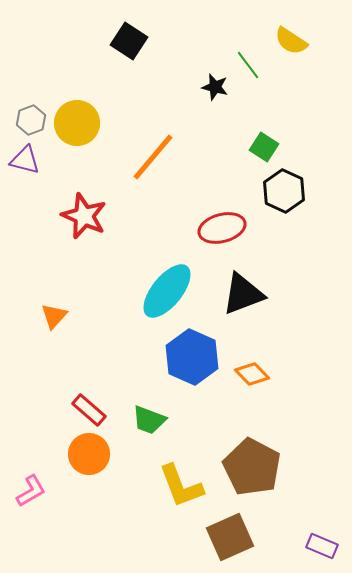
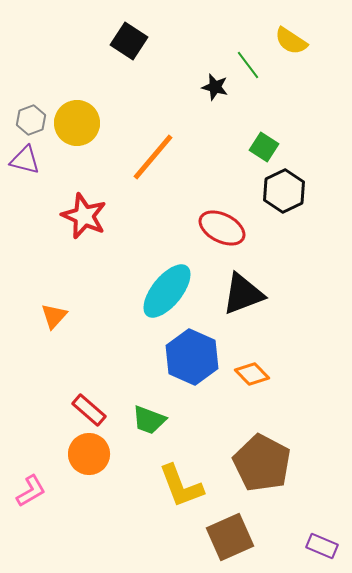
black hexagon: rotated 9 degrees clockwise
red ellipse: rotated 42 degrees clockwise
brown pentagon: moved 10 px right, 4 px up
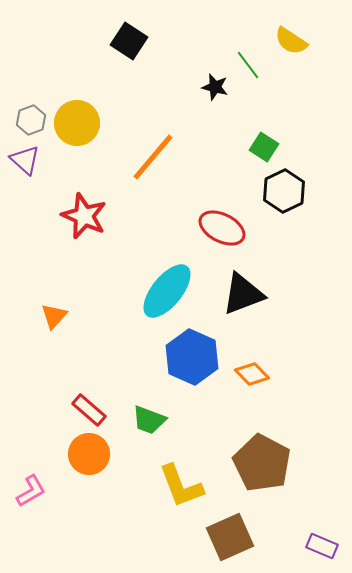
purple triangle: rotated 28 degrees clockwise
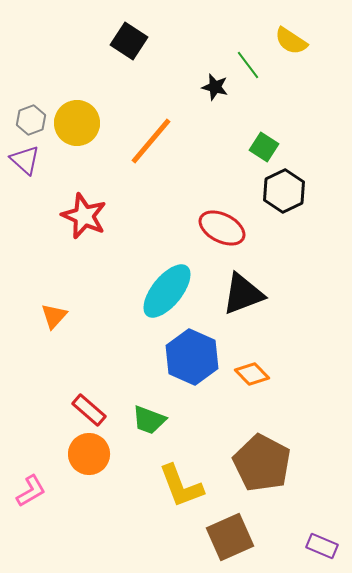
orange line: moved 2 px left, 16 px up
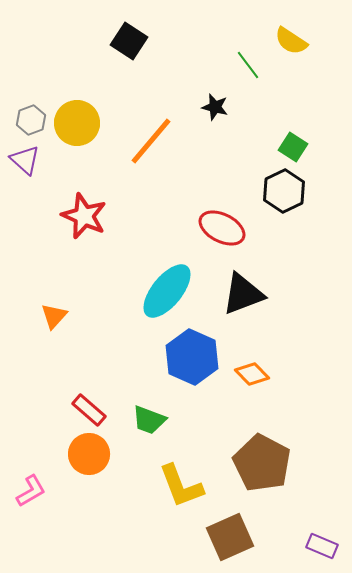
black star: moved 20 px down
green square: moved 29 px right
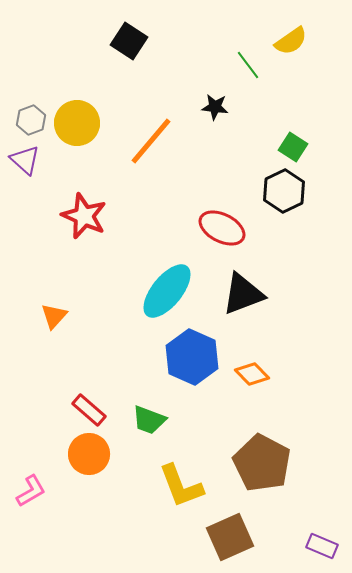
yellow semicircle: rotated 68 degrees counterclockwise
black star: rotated 8 degrees counterclockwise
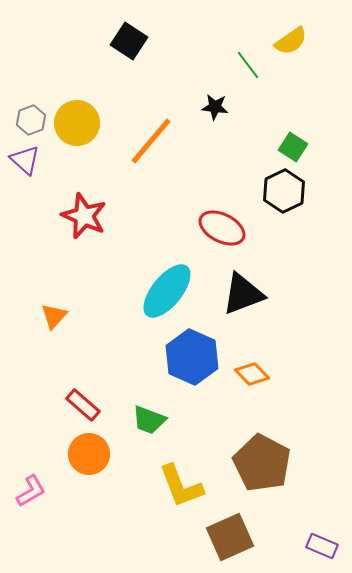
red rectangle: moved 6 px left, 5 px up
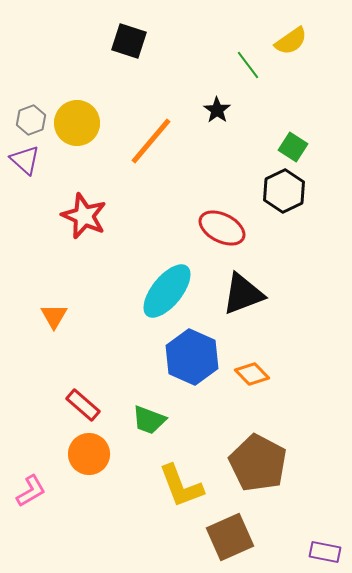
black square: rotated 15 degrees counterclockwise
black star: moved 2 px right, 3 px down; rotated 28 degrees clockwise
orange triangle: rotated 12 degrees counterclockwise
brown pentagon: moved 4 px left
purple rectangle: moved 3 px right, 6 px down; rotated 12 degrees counterclockwise
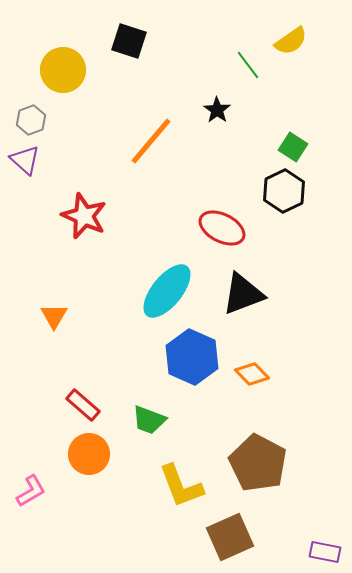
yellow circle: moved 14 px left, 53 px up
